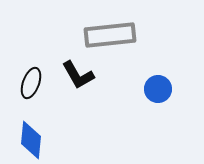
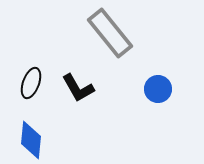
gray rectangle: moved 2 px up; rotated 57 degrees clockwise
black L-shape: moved 13 px down
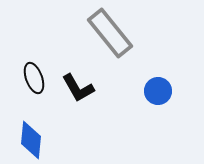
black ellipse: moved 3 px right, 5 px up; rotated 40 degrees counterclockwise
blue circle: moved 2 px down
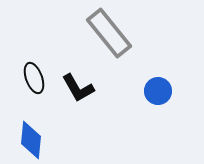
gray rectangle: moved 1 px left
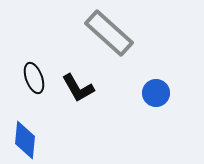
gray rectangle: rotated 9 degrees counterclockwise
blue circle: moved 2 px left, 2 px down
blue diamond: moved 6 px left
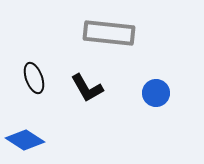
gray rectangle: rotated 36 degrees counterclockwise
black L-shape: moved 9 px right
blue diamond: rotated 63 degrees counterclockwise
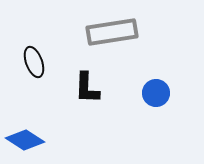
gray rectangle: moved 3 px right, 1 px up; rotated 15 degrees counterclockwise
black ellipse: moved 16 px up
black L-shape: rotated 32 degrees clockwise
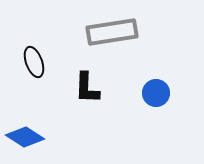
blue diamond: moved 3 px up
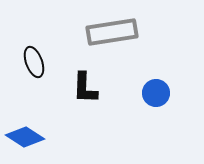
black L-shape: moved 2 px left
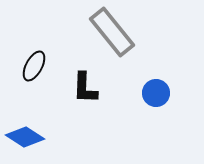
gray rectangle: rotated 60 degrees clockwise
black ellipse: moved 4 px down; rotated 48 degrees clockwise
